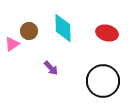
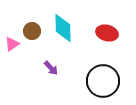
brown circle: moved 3 px right
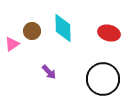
red ellipse: moved 2 px right
purple arrow: moved 2 px left, 4 px down
black circle: moved 2 px up
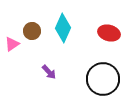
cyan diamond: rotated 24 degrees clockwise
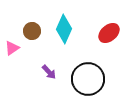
cyan diamond: moved 1 px right, 1 px down
red ellipse: rotated 55 degrees counterclockwise
pink triangle: moved 4 px down
black circle: moved 15 px left
